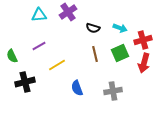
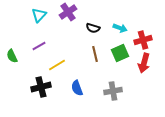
cyan triangle: rotated 42 degrees counterclockwise
black cross: moved 16 px right, 5 px down
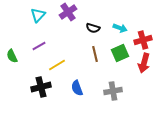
cyan triangle: moved 1 px left
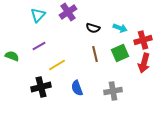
green semicircle: rotated 136 degrees clockwise
